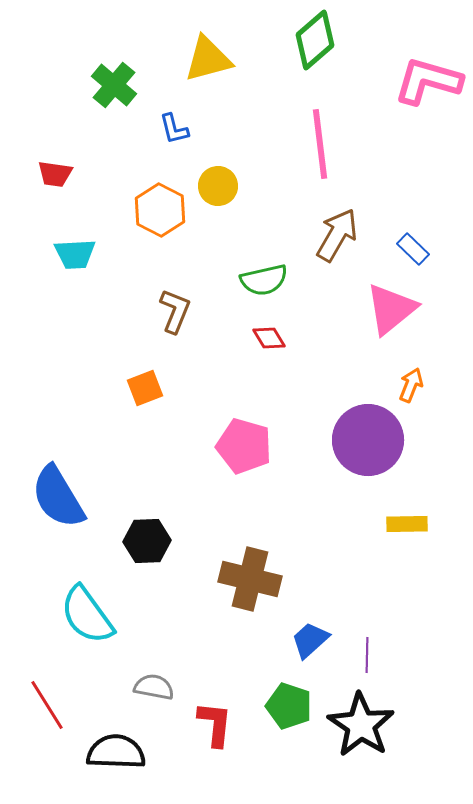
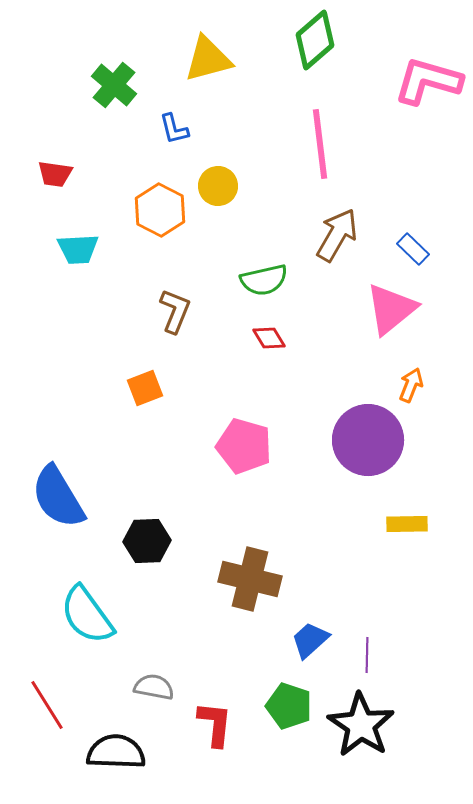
cyan trapezoid: moved 3 px right, 5 px up
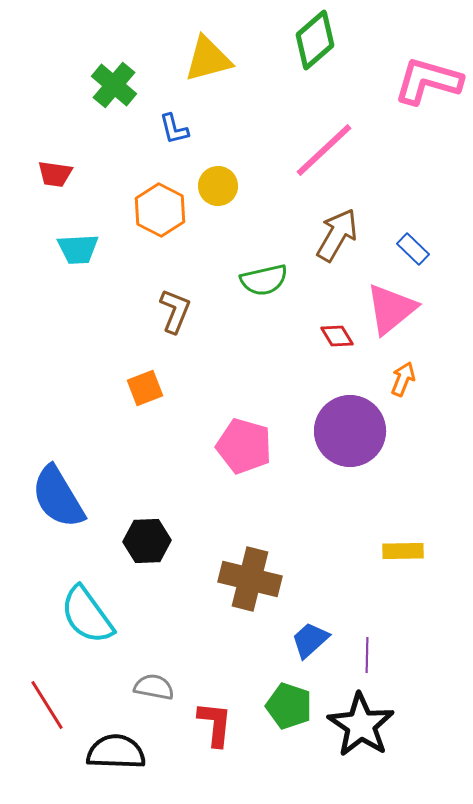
pink line: moved 4 px right, 6 px down; rotated 54 degrees clockwise
red diamond: moved 68 px right, 2 px up
orange arrow: moved 8 px left, 6 px up
purple circle: moved 18 px left, 9 px up
yellow rectangle: moved 4 px left, 27 px down
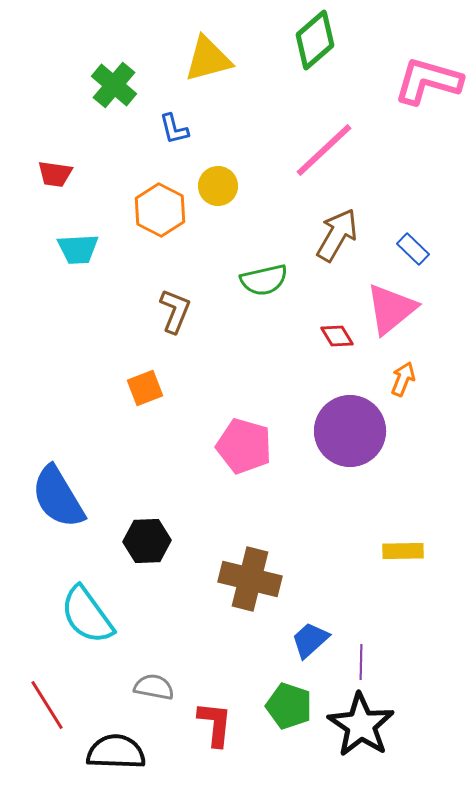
purple line: moved 6 px left, 7 px down
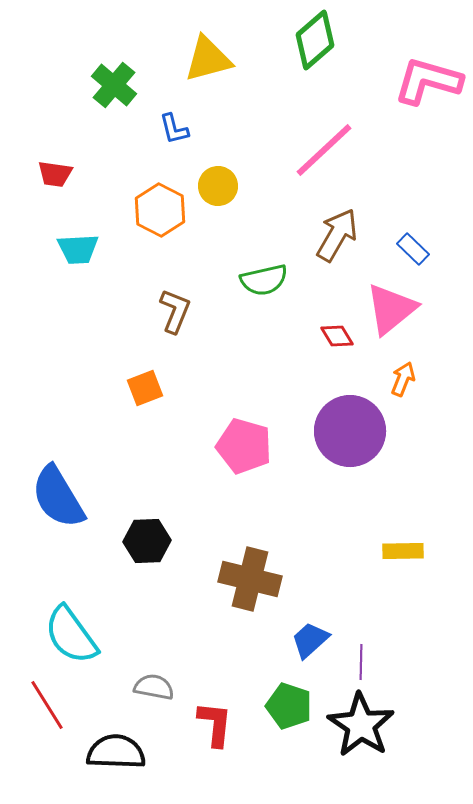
cyan semicircle: moved 16 px left, 20 px down
